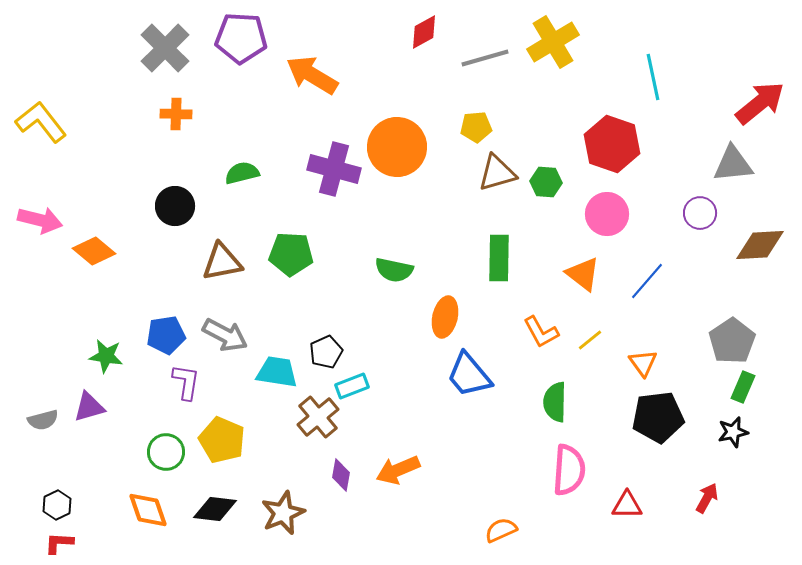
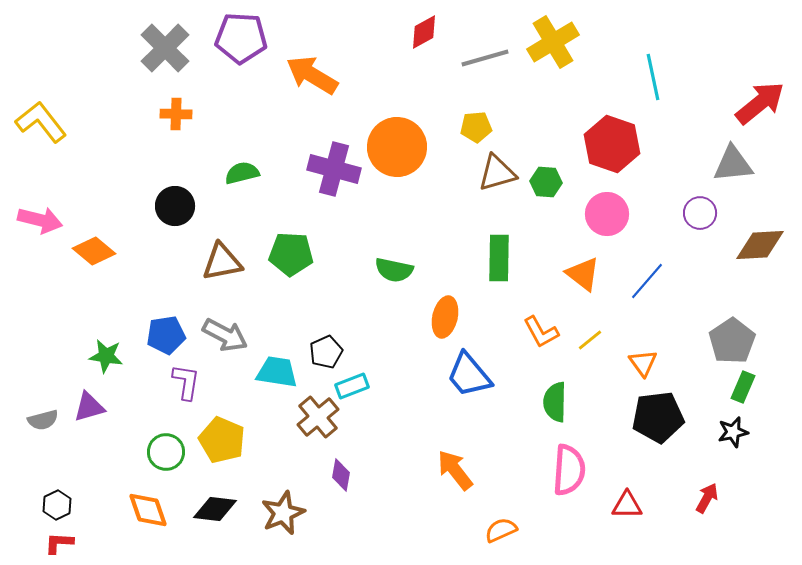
orange arrow at (398, 470): moved 57 px right; rotated 75 degrees clockwise
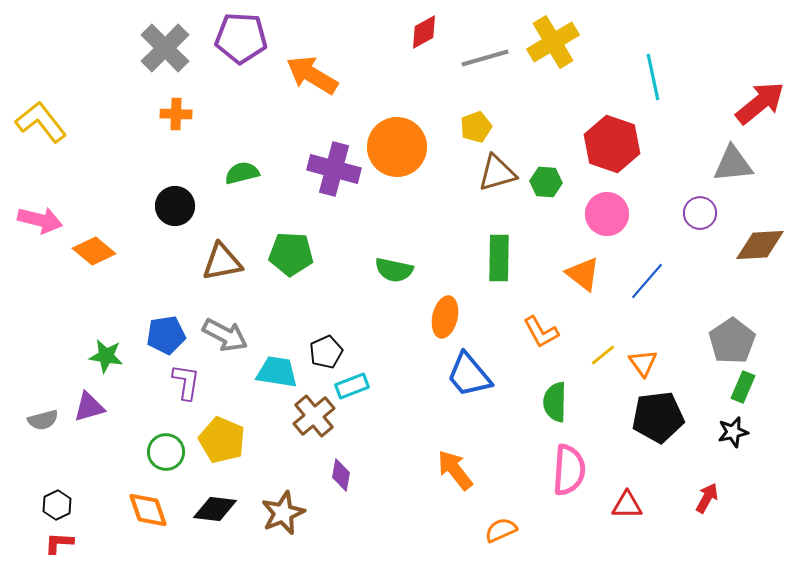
yellow pentagon at (476, 127): rotated 16 degrees counterclockwise
yellow line at (590, 340): moved 13 px right, 15 px down
brown cross at (318, 417): moved 4 px left, 1 px up
